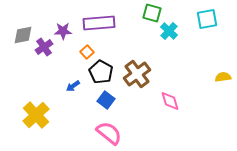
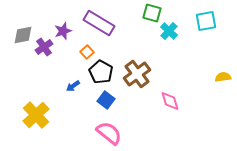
cyan square: moved 1 px left, 2 px down
purple rectangle: rotated 36 degrees clockwise
purple star: rotated 18 degrees counterclockwise
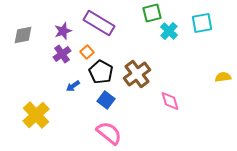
green square: rotated 30 degrees counterclockwise
cyan square: moved 4 px left, 2 px down
purple cross: moved 18 px right, 7 px down
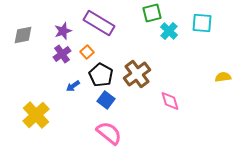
cyan square: rotated 15 degrees clockwise
black pentagon: moved 3 px down
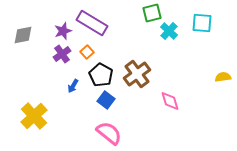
purple rectangle: moved 7 px left
blue arrow: rotated 24 degrees counterclockwise
yellow cross: moved 2 px left, 1 px down
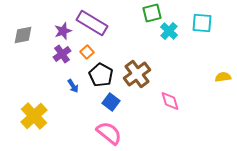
blue arrow: rotated 64 degrees counterclockwise
blue square: moved 5 px right, 2 px down
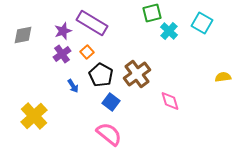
cyan square: rotated 25 degrees clockwise
pink semicircle: moved 1 px down
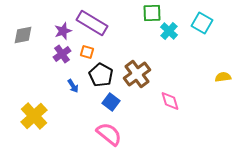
green square: rotated 12 degrees clockwise
orange square: rotated 32 degrees counterclockwise
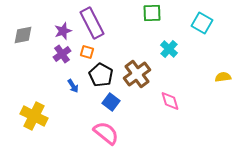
purple rectangle: rotated 32 degrees clockwise
cyan cross: moved 18 px down
yellow cross: rotated 20 degrees counterclockwise
pink semicircle: moved 3 px left, 1 px up
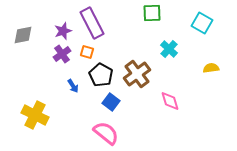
yellow semicircle: moved 12 px left, 9 px up
yellow cross: moved 1 px right, 1 px up
